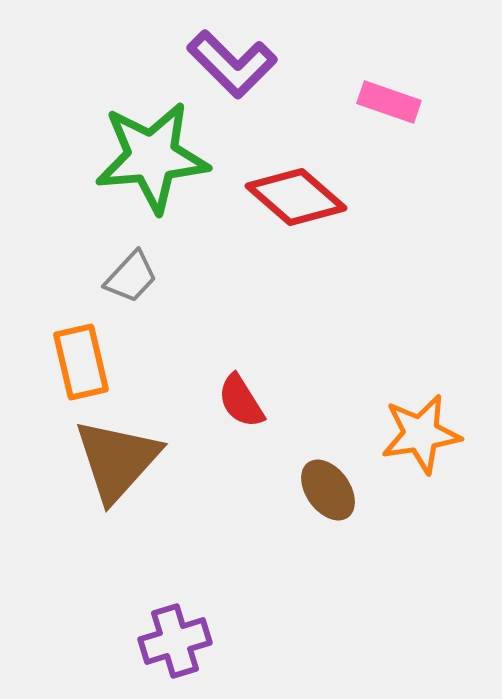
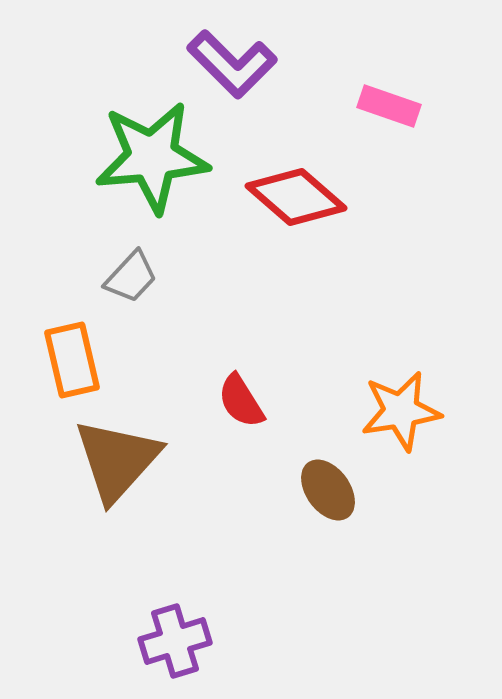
pink rectangle: moved 4 px down
orange rectangle: moved 9 px left, 2 px up
orange star: moved 20 px left, 23 px up
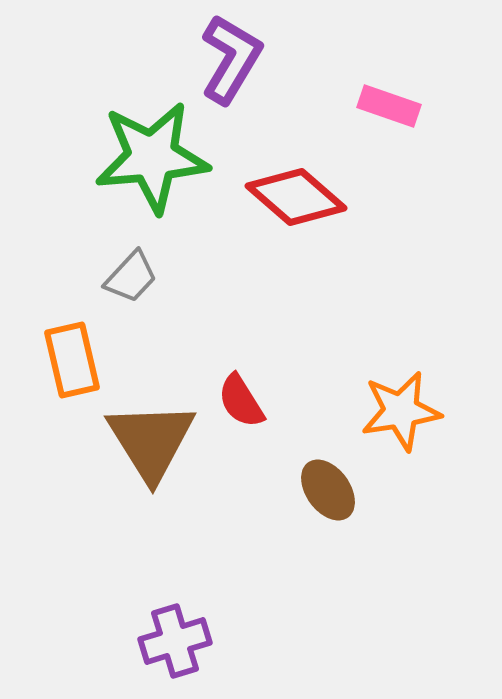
purple L-shape: moved 1 px left, 5 px up; rotated 104 degrees counterclockwise
brown triangle: moved 34 px right, 19 px up; rotated 14 degrees counterclockwise
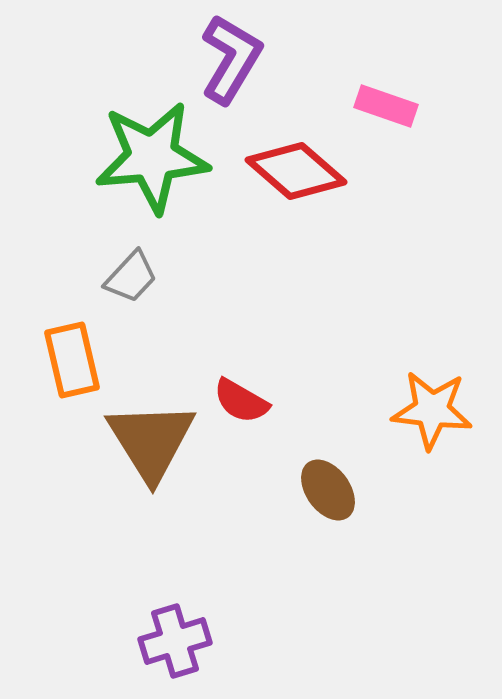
pink rectangle: moved 3 px left
red diamond: moved 26 px up
red semicircle: rotated 28 degrees counterclockwise
orange star: moved 31 px right, 1 px up; rotated 16 degrees clockwise
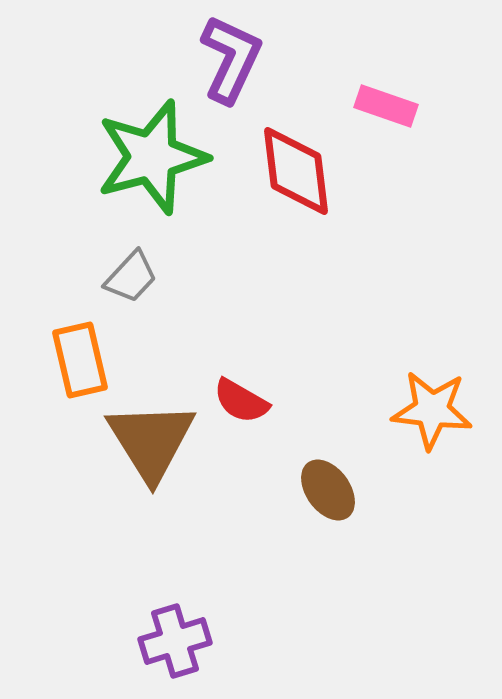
purple L-shape: rotated 6 degrees counterclockwise
green star: rotated 10 degrees counterclockwise
red diamond: rotated 42 degrees clockwise
orange rectangle: moved 8 px right
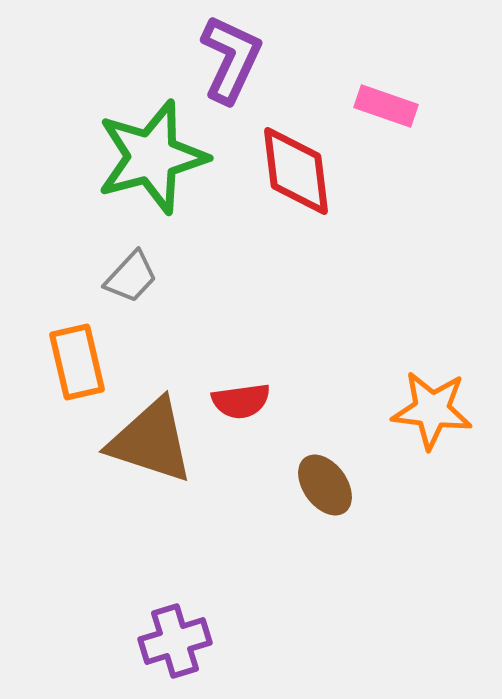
orange rectangle: moved 3 px left, 2 px down
red semicircle: rotated 38 degrees counterclockwise
brown triangle: rotated 40 degrees counterclockwise
brown ellipse: moved 3 px left, 5 px up
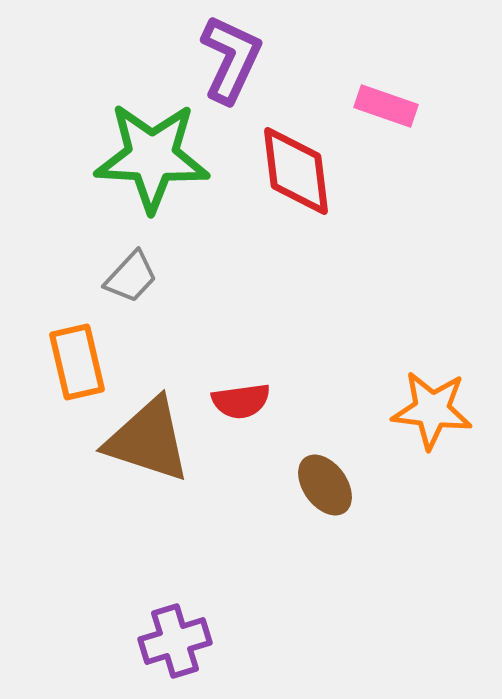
green star: rotated 18 degrees clockwise
brown triangle: moved 3 px left, 1 px up
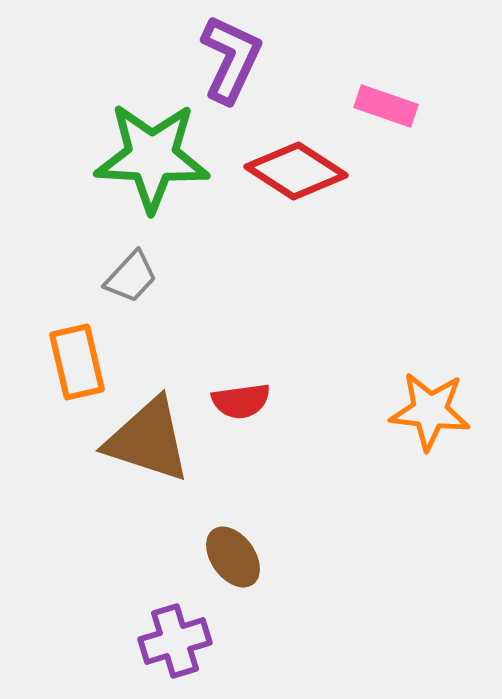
red diamond: rotated 50 degrees counterclockwise
orange star: moved 2 px left, 1 px down
brown ellipse: moved 92 px left, 72 px down
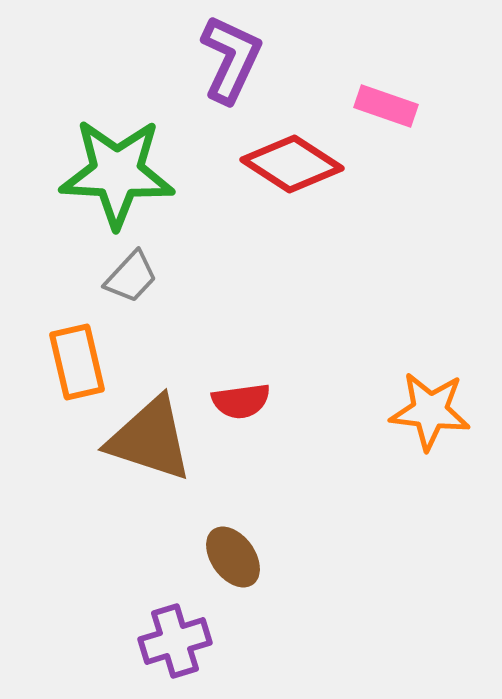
green star: moved 35 px left, 16 px down
red diamond: moved 4 px left, 7 px up
brown triangle: moved 2 px right, 1 px up
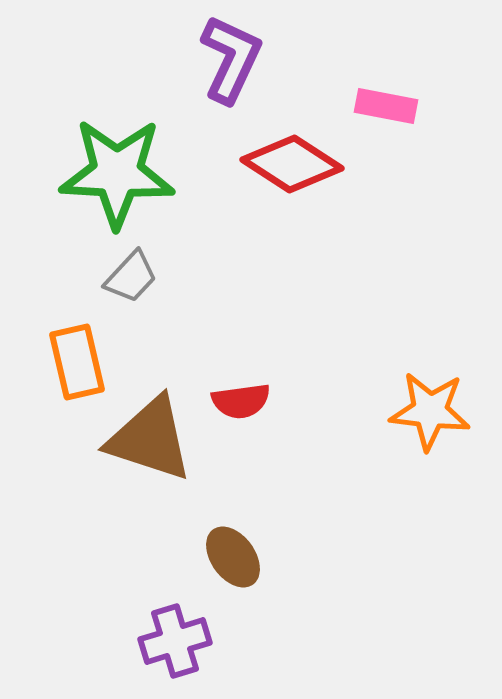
pink rectangle: rotated 8 degrees counterclockwise
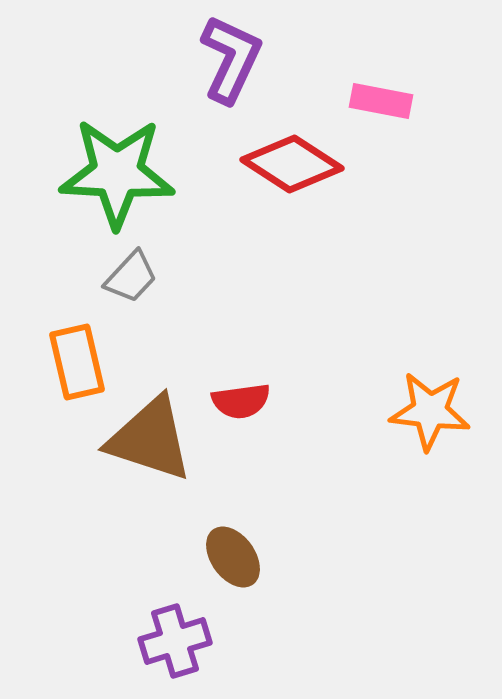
pink rectangle: moved 5 px left, 5 px up
